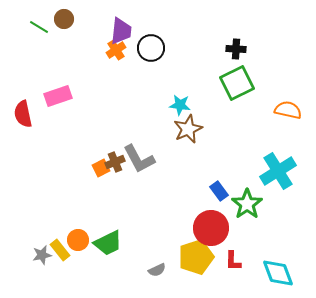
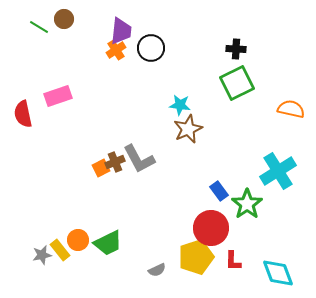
orange semicircle: moved 3 px right, 1 px up
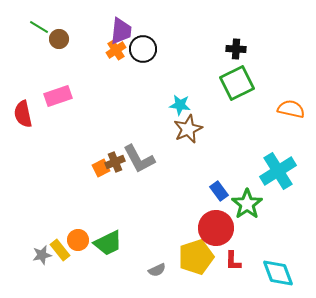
brown circle: moved 5 px left, 20 px down
black circle: moved 8 px left, 1 px down
red circle: moved 5 px right
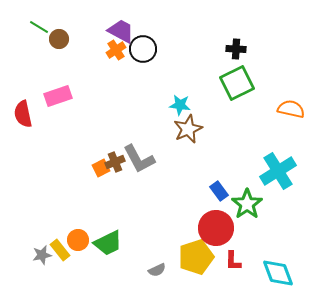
purple trapezoid: rotated 68 degrees counterclockwise
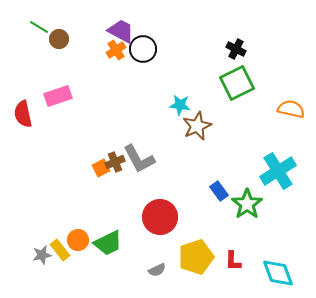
black cross: rotated 24 degrees clockwise
brown star: moved 9 px right, 3 px up
red circle: moved 56 px left, 11 px up
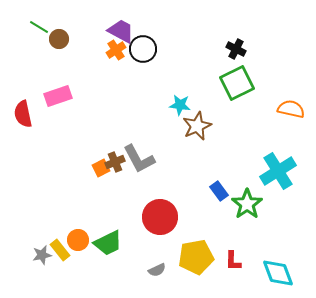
yellow pentagon: rotated 8 degrees clockwise
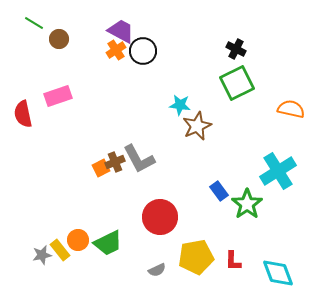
green line: moved 5 px left, 4 px up
black circle: moved 2 px down
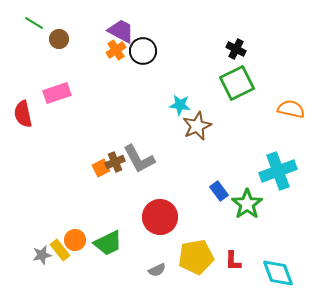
pink rectangle: moved 1 px left, 3 px up
cyan cross: rotated 12 degrees clockwise
orange circle: moved 3 px left
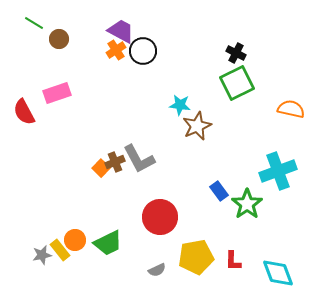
black cross: moved 4 px down
red semicircle: moved 1 px right, 2 px up; rotated 16 degrees counterclockwise
orange square: rotated 18 degrees counterclockwise
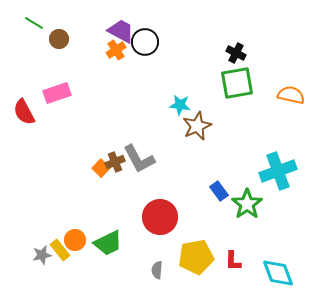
black circle: moved 2 px right, 9 px up
green square: rotated 16 degrees clockwise
orange semicircle: moved 14 px up
gray semicircle: rotated 120 degrees clockwise
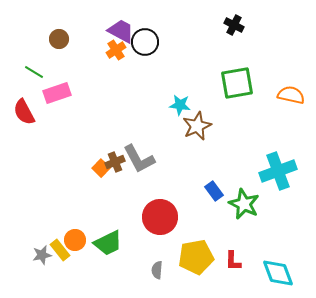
green line: moved 49 px down
black cross: moved 2 px left, 28 px up
blue rectangle: moved 5 px left
green star: moved 3 px left; rotated 12 degrees counterclockwise
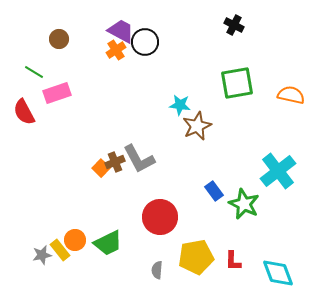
cyan cross: rotated 18 degrees counterclockwise
